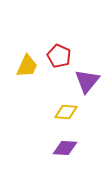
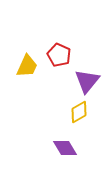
red pentagon: moved 1 px up
yellow diamond: moved 13 px right; rotated 35 degrees counterclockwise
purple diamond: rotated 55 degrees clockwise
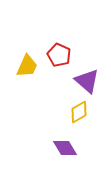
purple triangle: rotated 28 degrees counterclockwise
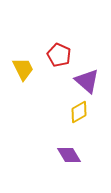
yellow trapezoid: moved 4 px left, 3 px down; rotated 50 degrees counterclockwise
purple diamond: moved 4 px right, 7 px down
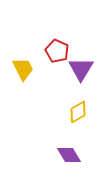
red pentagon: moved 2 px left, 4 px up
purple triangle: moved 6 px left, 12 px up; rotated 20 degrees clockwise
yellow diamond: moved 1 px left
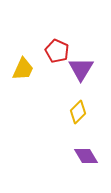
yellow trapezoid: rotated 50 degrees clockwise
yellow diamond: rotated 15 degrees counterclockwise
purple diamond: moved 17 px right, 1 px down
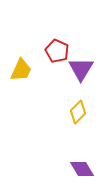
yellow trapezoid: moved 2 px left, 1 px down
purple diamond: moved 4 px left, 13 px down
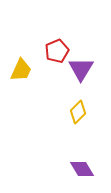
red pentagon: rotated 25 degrees clockwise
